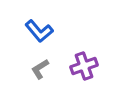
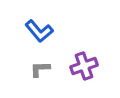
gray L-shape: rotated 30 degrees clockwise
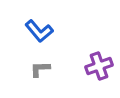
purple cross: moved 15 px right
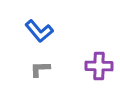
purple cross: rotated 20 degrees clockwise
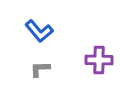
purple cross: moved 6 px up
